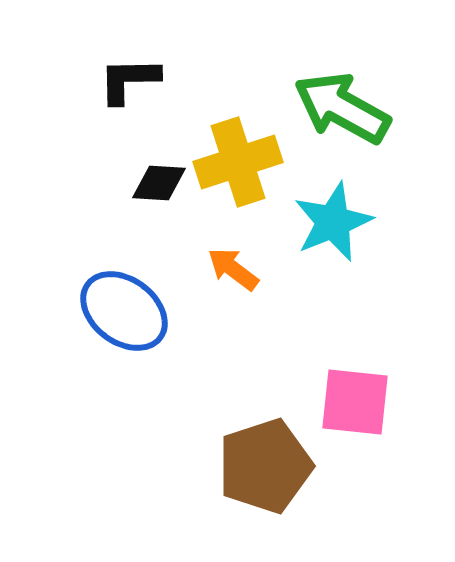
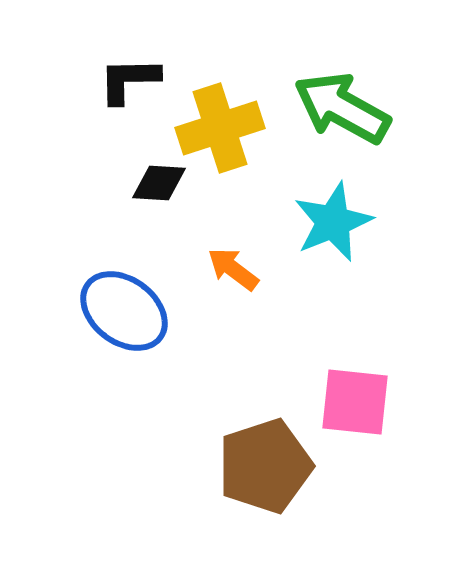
yellow cross: moved 18 px left, 34 px up
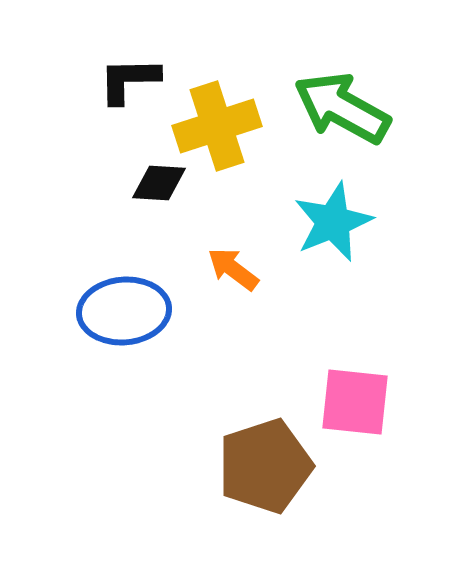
yellow cross: moved 3 px left, 2 px up
blue ellipse: rotated 42 degrees counterclockwise
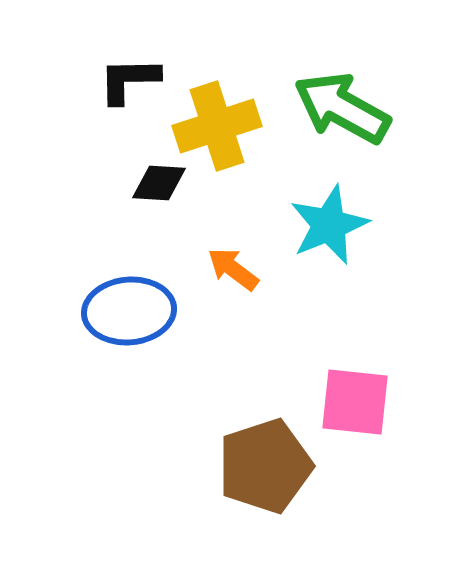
cyan star: moved 4 px left, 3 px down
blue ellipse: moved 5 px right
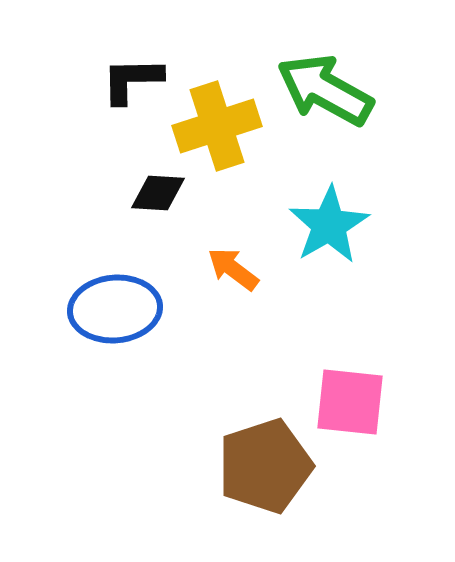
black L-shape: moved 3 px right
green arrow: moved 17 px left, 18 px up
black diamond: moved 1 px left, 10 px down
cyan star: rotated 8 degrees counterclockwise
blue ellipse: moved 14 px left, 2 px up
pink square: moved 5 px left
